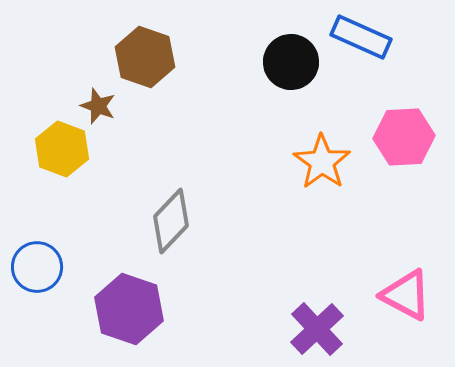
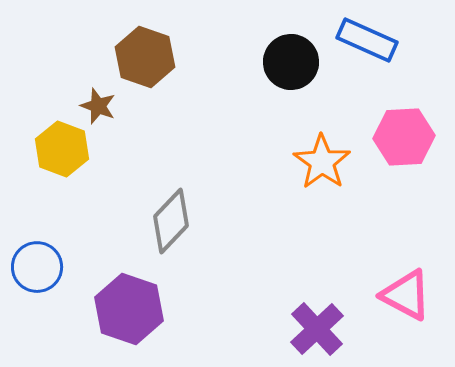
blue rectangle: moved 6 px right, 3 px down
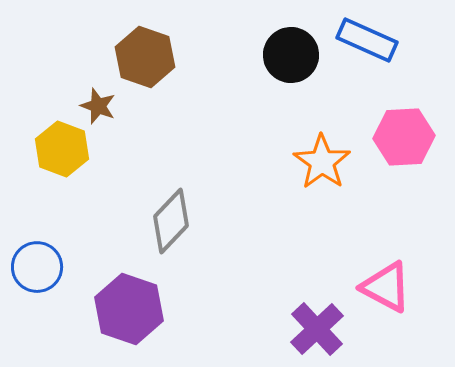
black circle: moved 7 px up
pink triangle: moved 20 px left, 8 px up
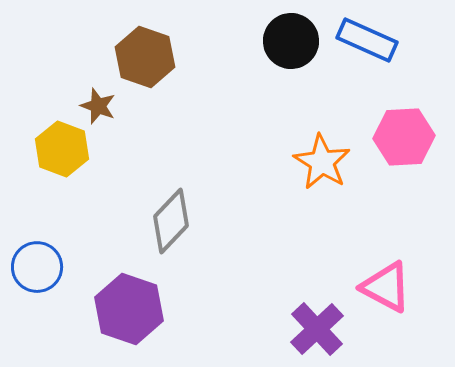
black circle: moved 14 px up
orange star: rotated 4 degrees counterclockwise
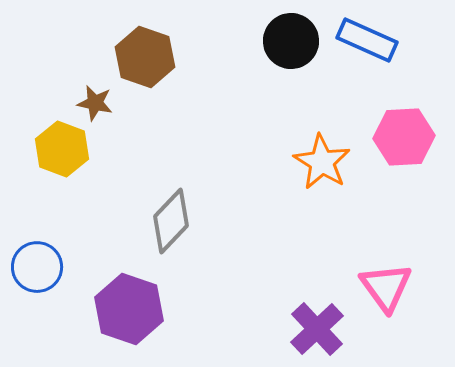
brown star: moved 3 px left, 3 px up; rotated 9 degrees counterclockwise
pink triangle: rotated 26 degrees clockwise
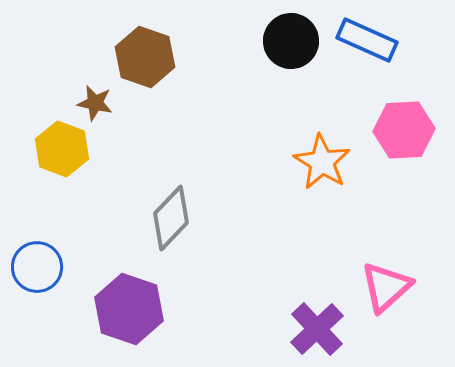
pink hexagon: moved 7 px up
gray diamond: moved 3 px up
pink triangle: rotated 24 degrees clockwise
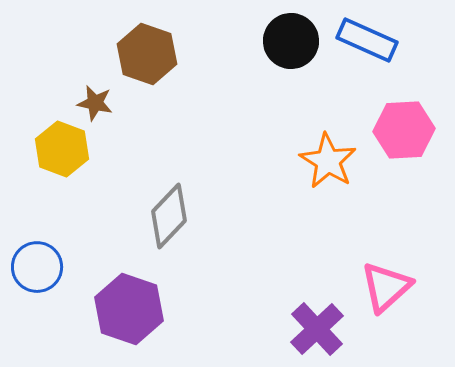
brown hexagon: moved 2 px right, 3 px up
orange star: moved 6 px right, 1 px up
gray diamond: moved 2 px left, 2 px up
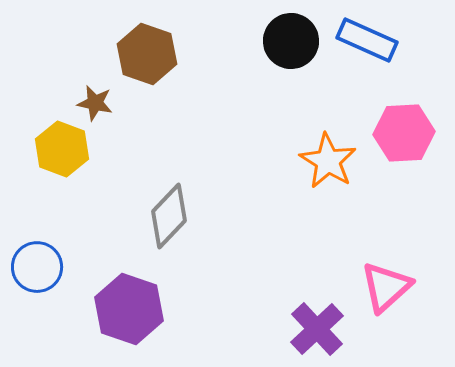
pink hexagon: moved 3 px down
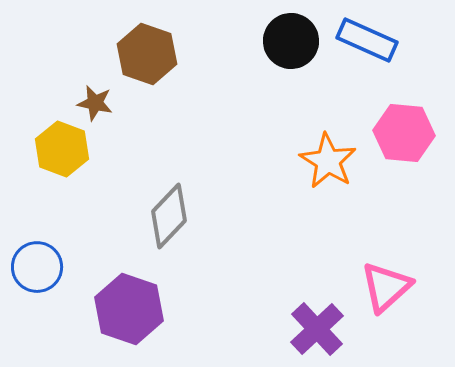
pink hexagon: rotated 8 degrees clockwise
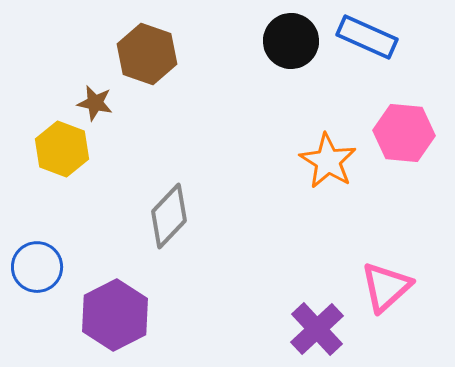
blue rectangle: moved 3 px up
purple hexagon: moved 14 px left, 6 px down; rotated 14 degrees clockwise
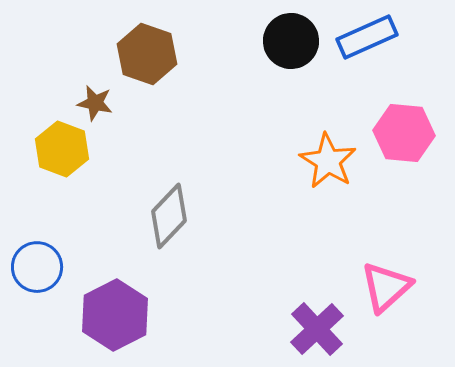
blue rectangle: rotated 48 degrees counterclockwise
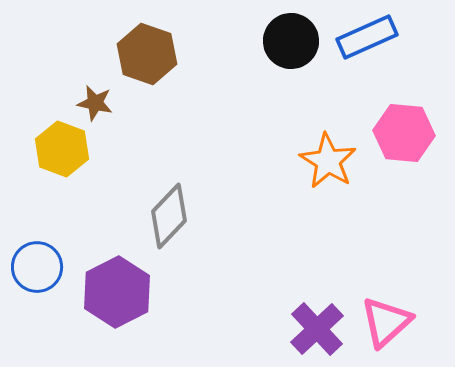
pink triangle: moved 35 px down
purple hexagon: moved 2 px right, 23 px up
